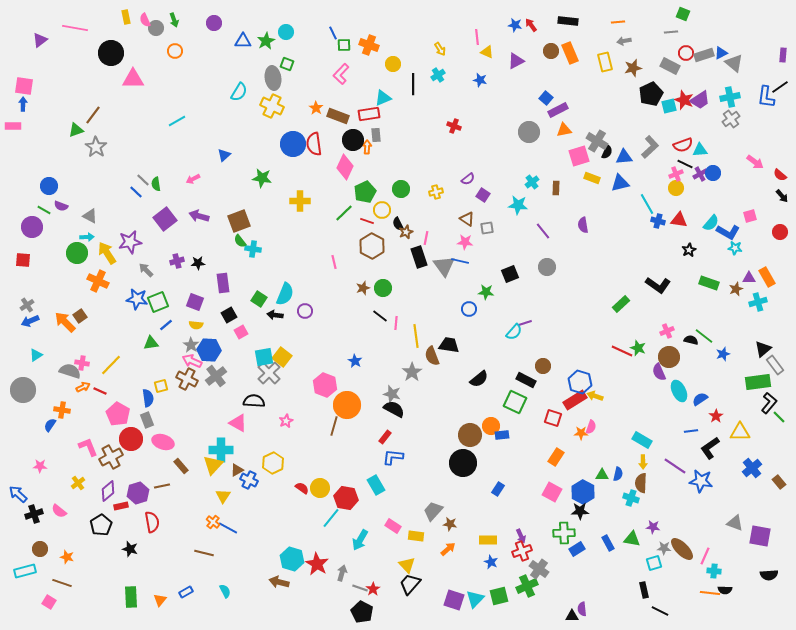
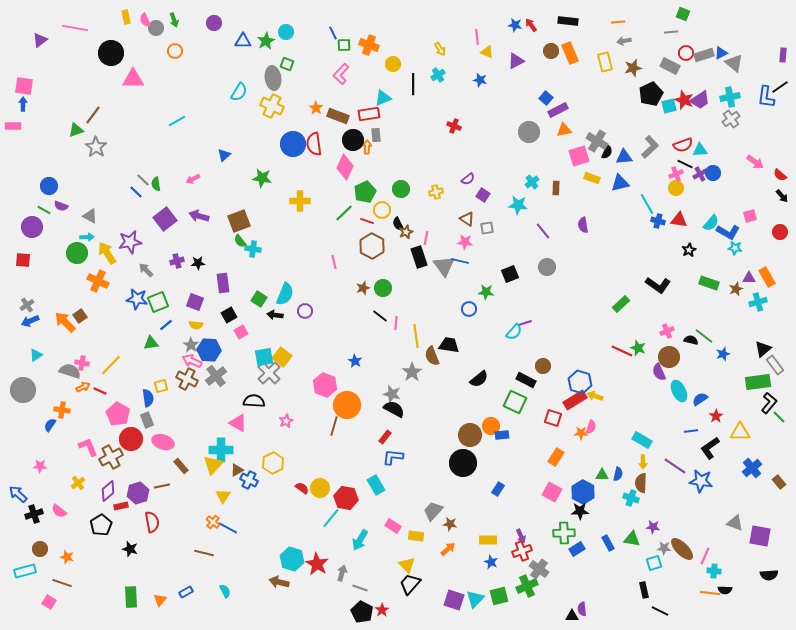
red star at (373, 589): moved 9 px right, 21 px down
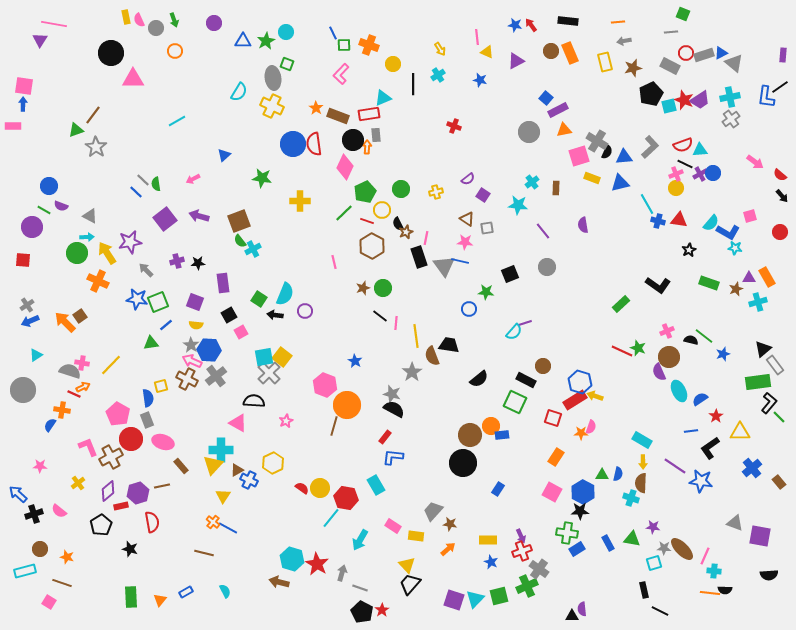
pink semicircle at (145, 20): moved 6 px left
pink line at (75, 28): moved 21 px left, 4 px up
purple triangle at (40, 40): rotated 21 degrees counterclockwise
cyan cross at (253, 249): rotated 35 degrees counterclockwise
red line at (100, 391): moved 26 px left, 3 px down
green cross at (564, 533): moved 3 px right; rotated 10 degrees clockwise
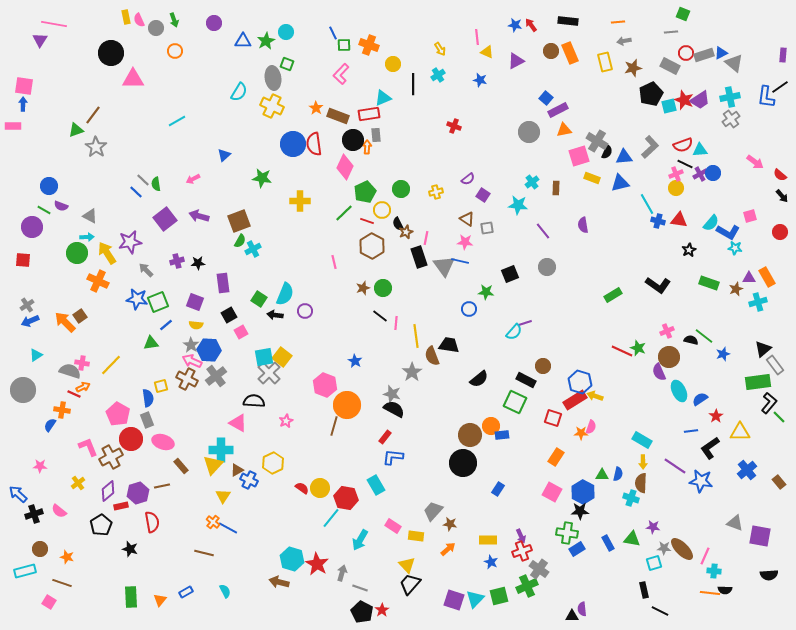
green semicircle at (240, 241): rotated 112 degrees counterclockwise
green rectangle at (621, 304): moved 8 px left, 9 px up; rotated 12 degrees clockwise
blue cross at (752, 468): moved 5 px left, 2 px down
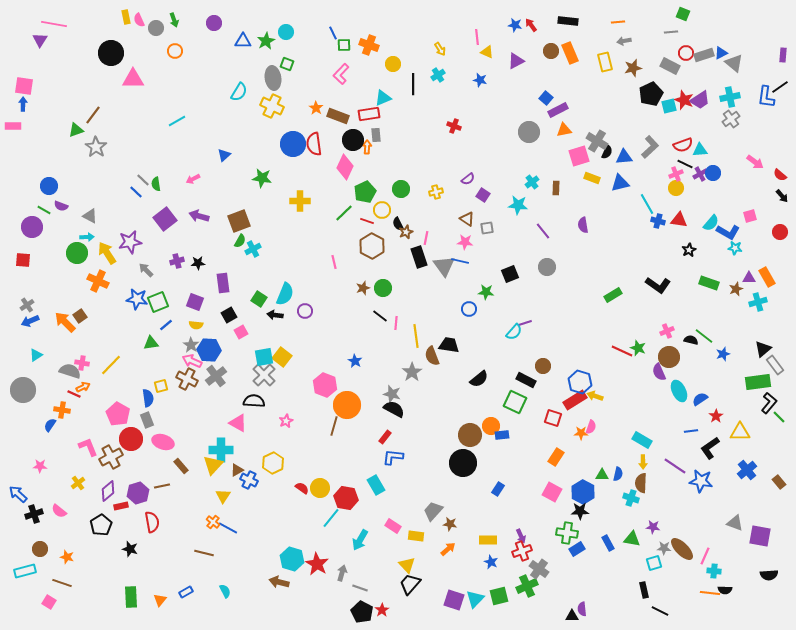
gray cross at (269, 373): moved 5 px left, 2 px down
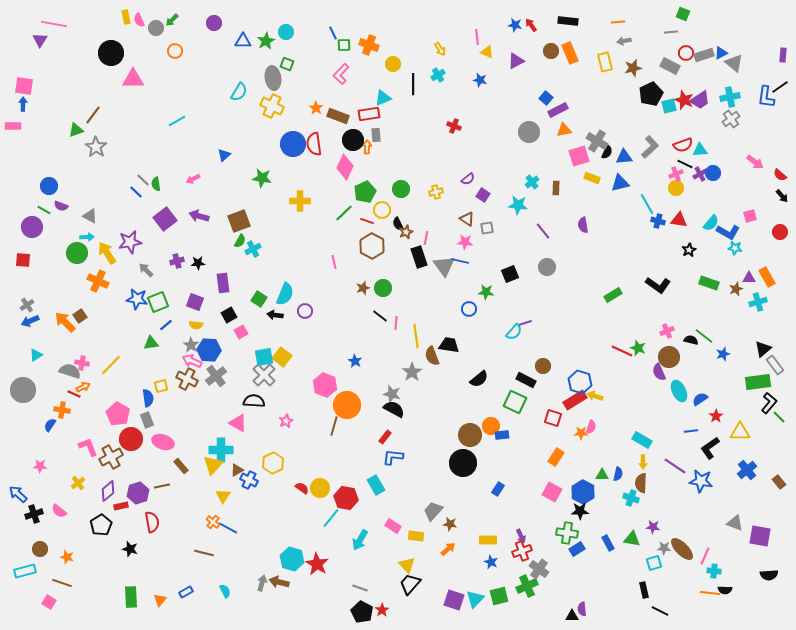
green arrow at (174, 20): moved 2 px left; rotated 64 degrees clockwise
gray arrow at (342, 573): moved 80 px left, 10 px down
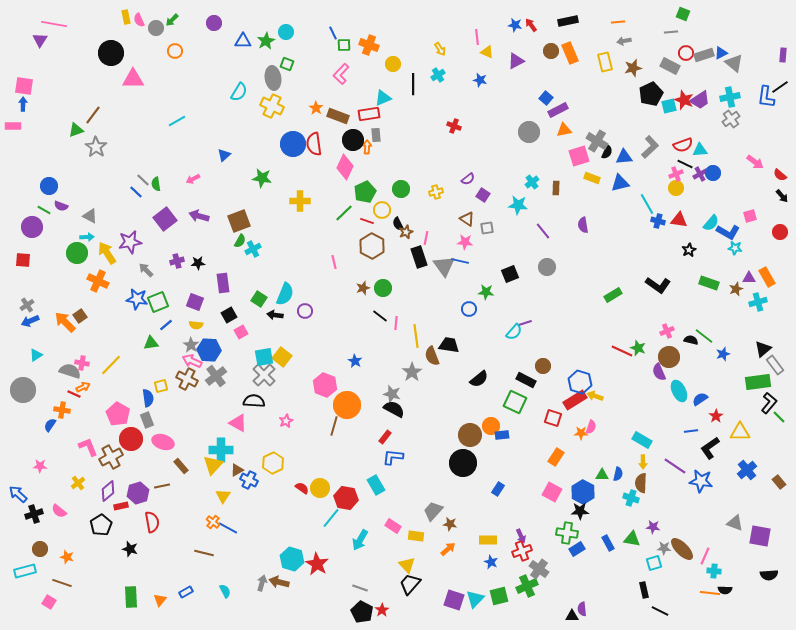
black rectangle at (568, 21): rotated 18 degrees counterclockwise
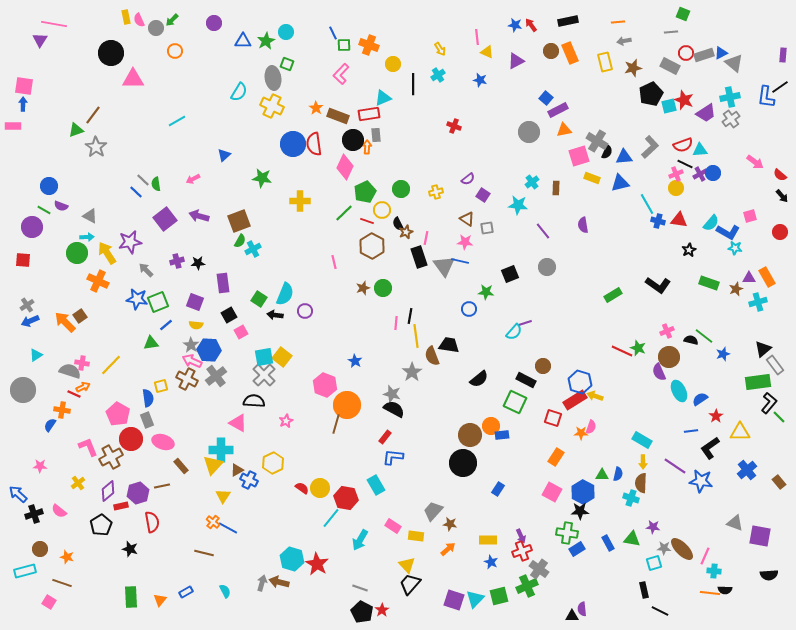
purple trapezoid at (700, 100): moved 6 px right, 13 px down
black line at (380, 316): moved 30 px right; rotated 63 degrees clockwise
brown line at (334, 426): moved 2 px right, 2 px up
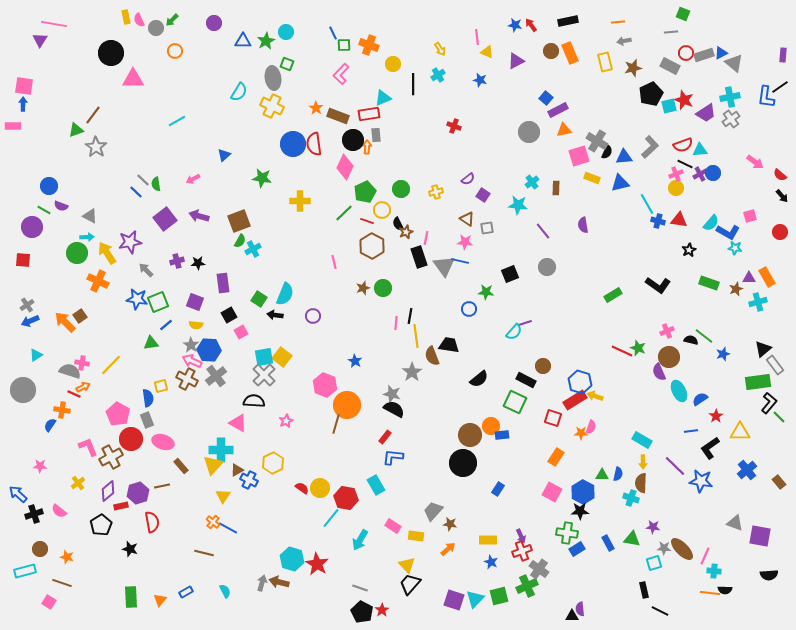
purple circle at (305, 311): moved 8 px right, 5 px down
purple line at (675, 466): rotated 10 degrees clockwise
purple semicircle at (582, 609): moved 2 px left
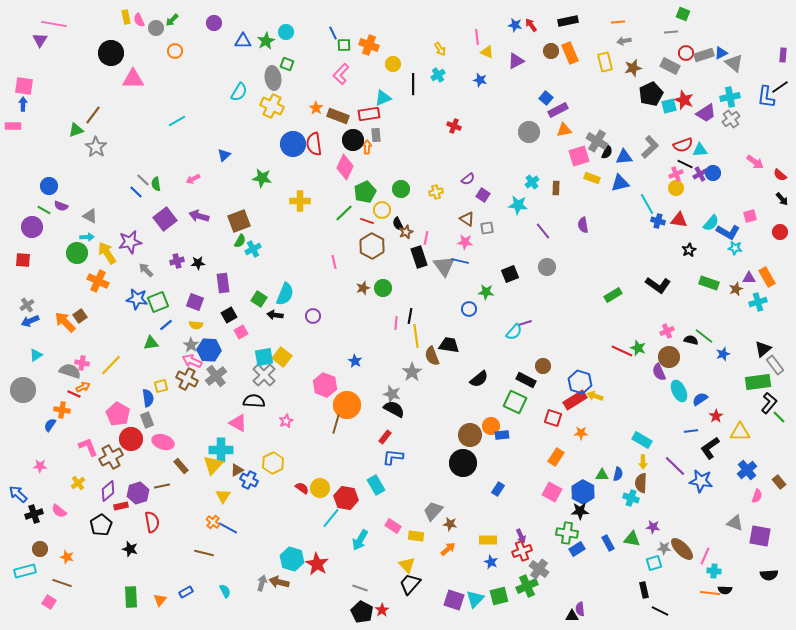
black arrow at (782, 196): moved 3 px down
pink semicircle at (591, 427): moved 166 px right, 69 px down
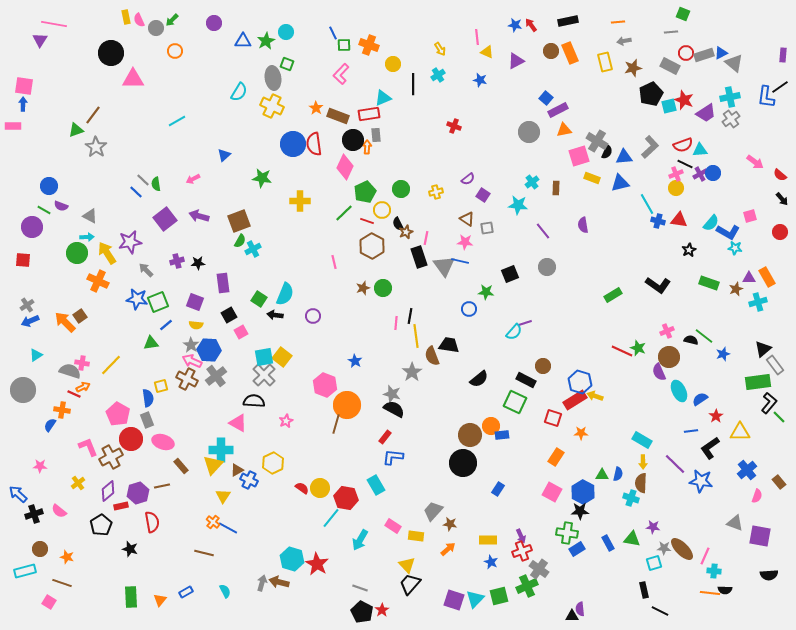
purple line at (675, 466): moved 2 px up
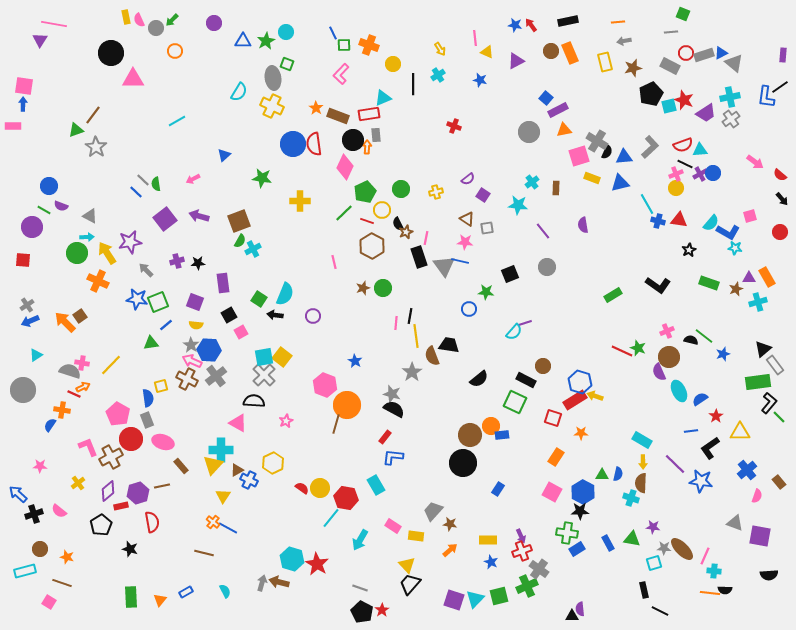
pink line at (477, 37): moved 2 px left, 1 px down
orange arrow at (448, 549): moved 2 px right, 1 px down
